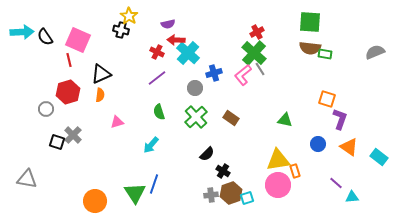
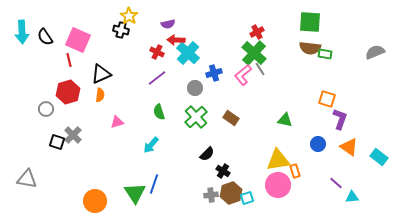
cyan arrow at (22, 32): rotated 90 degrees clockwise
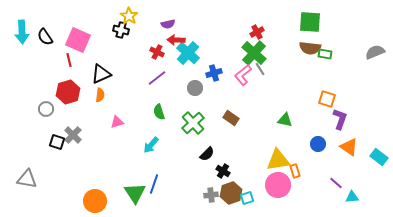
green cross at (196, 117): moved 3 px left, 6 px down
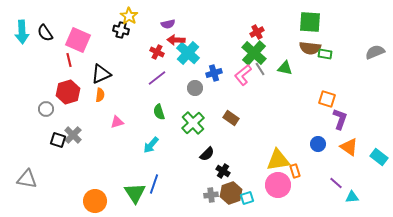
black semicircle at (45, 37): moved 4 px up
green triangle at (285, 120): moved 52 px up
black square at (57, 142): moved 1 px right, 2 px up
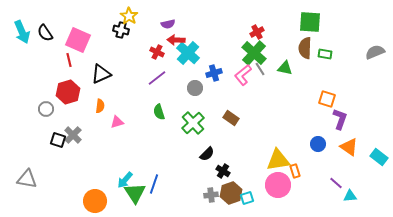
cyan arrow at (22, 32): rotated 20 degrees counterclockwise
brown semicircle at (310, 48): moved 5 px left; rotated 85 degrees clockwise
orange semicircle at (100, 95): moved 11 px down
cyan arrow at (151, 145): moved 26 px left, 35 px down
cyan triangle at (352, 197): moved 2 px left, 1 px up
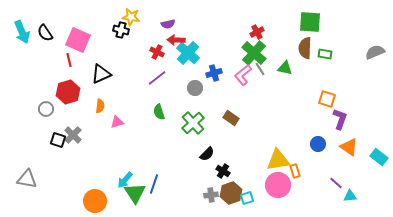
yellow star at (129, 16): moved 2 px right, 1 px down; rotated 24 degrees counterclockwise
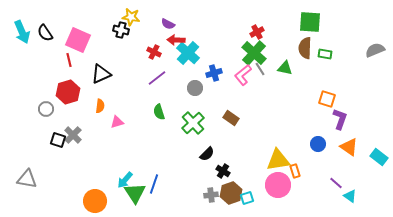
purple semicircle at (168, 24): rotated 40 degrees clockwise
red cross at (157, 52): moved 3 px left
gray semicircle at (375, 52): moved 2 px up
cyan triangle at (350, 196): rotated 40 degrees clockwise
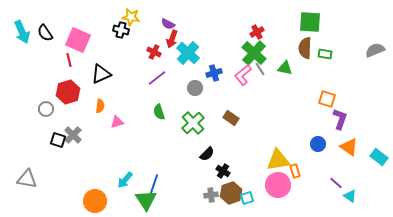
red arrow at (176, 40): moved 4 px left, 1 px up; rotated 72 degrees counterclockwise
green triangle at (135, 193): moved 11 px right, 7 px down
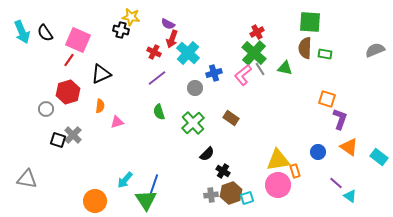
red line at (69, 60): rotated 48 degrees clockwise
blue circle at (318, 144): moved 8 px down
